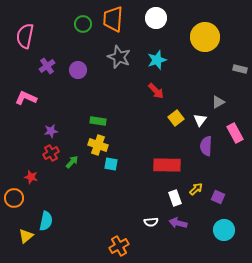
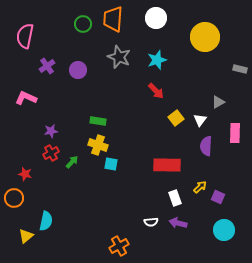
pink rectangle: rotated 30 degrees clockwise
red star: moved 6 px left, 3 px up
yellow arrow: moved 4 px right, 2 px up
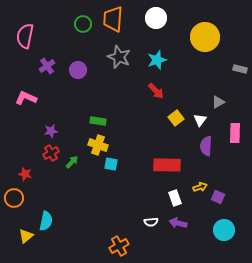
yellow arrow: rotated 24 degrees clockwise
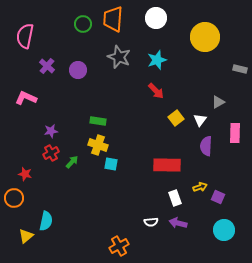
purple cross: rotated 14 degrees counterclockwise
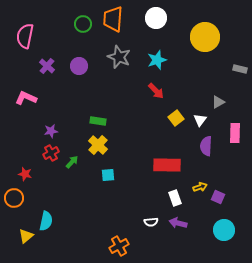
purple circle: moved 1 px right, 4 px up
yellow cross: rotated 24 degrees clockwise
cyan square: moved 3 px left, 11 px down; rotated 16 degrees counterclockwise
